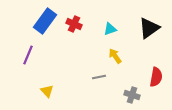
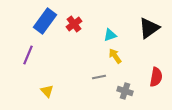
red cross: rotated 28 degrees clockwise
cyan triangle: moved 6 px down
gray cross: moved 7 px left, 4 px up
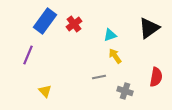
yellow triangle: moved 2 px left
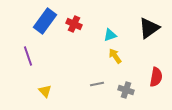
red cross: rotated 28 degrees counterclockwise
purple line: moved 1 px down; rotated 42 degrees counterclockwise
gray line: moved 2 px left, 7 px down
gray cross: moved 1 px right, 1 px up
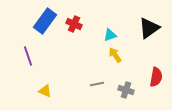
yellow arrow: moved 1 px up
yellow triangle: rotated 24 degrees counterclockwise
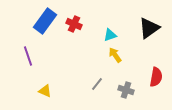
gray line: rotated 40 degrees counterclockwise
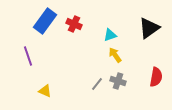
gray cross: moved 8 px left, 9 px up
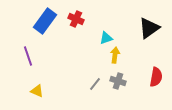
red cross: moved 2 px right, 5 px up
cyan triangle: moved 4 px left, 3 px down
yellow arrow: rotated 42 degrees clockwise
gray line: moved 2 px left
yellow triangle: moved 8 px left
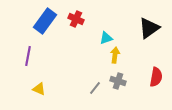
purple line: rotated 30 degrees clockwise
gray line: moved 4 px down
yellow triangle: moved 2 px right, 2 px up
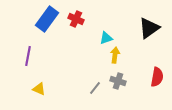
blue rectangle: moved 2 px right, 2 px up
red semicircle: moved 1 px right
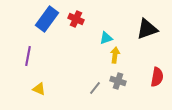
black triangle: moved 2 px left, 1 px down; rotated 15 degrees clockwise
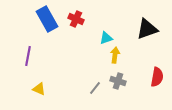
blue rectangle: rotated 65 degrees counterclockwise
